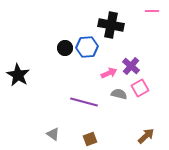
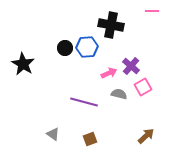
black star: moved 5 px right, 11 px up
pink square: moved 3 px right, 1 px up
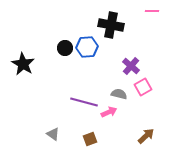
pink arrow: moved 39 px down
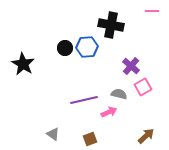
purple line: moved 2 px up; rotated 28 degrees counterclockwise
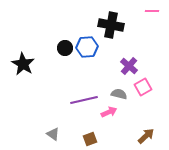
purple cross: moved 2 px left
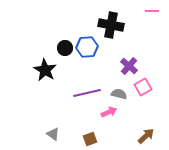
black star: moved 22 px right, 6 px down
purple line: moved 3 px right, 7 px up
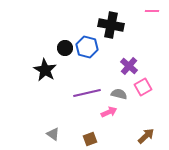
blue hexagon: rotated 20 degrees clockwise
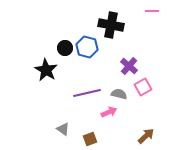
black star: moved 1 px right
gray triangle: moved 10 px right, 5 px up
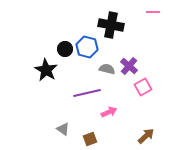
pink line: moved 1 px right, 1 px down
black circle: moved 1 px down
gray semicircle: moved 12 px left, 25 px up
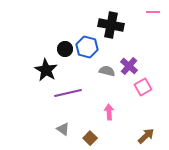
gray semicircle: moved 2 px down
purple line: moved 19 px left
pink arrow: rotated 70 degrees counterclockwise
brown square: moved 1 px up; rotated 24 degrees counterclockwise
